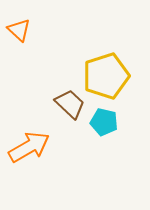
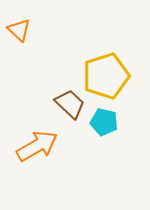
orange arrow: moved 8 px right, 1 px up
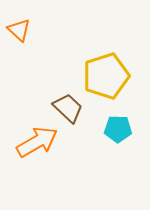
brown trapezoid: moved 2 px left, 4 px down
cyan pentagon: moved 14 px right, 7 px down; rotated 12 degrees counterclockwise
orange arrow: moved 4 px up
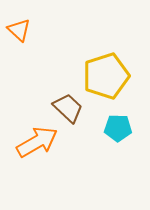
cyan pentagon: moved 1 px up
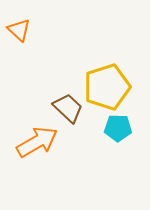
yellow pentagon: moved 1 px right, 11 px down
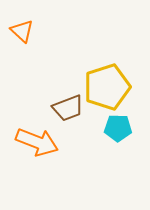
orange triangle: moved 3 px right, 1 px down
brown trapezoid: rotated 116 degrees clockwise
orange arrow: rotated 51 degrees clockwise
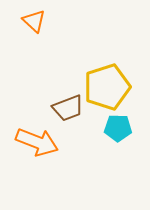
orange triangle: moved 12 px right, 10 px up
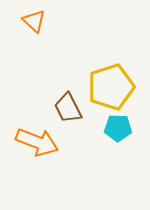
yellow pentagon: moved 4 px right
brown trapezoid: rotated 84 degrees clockwise
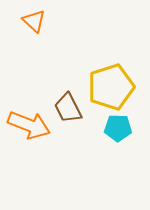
orange arrow: moved 8 px left, 17 px up
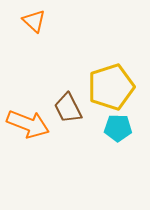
orange arrow: moved 1 px left, 1 px up
